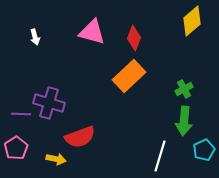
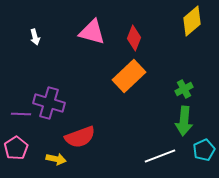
white line: rotated 52 degrees clockwise
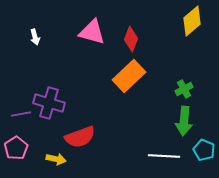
red diamond: moved 3 px left, 1 px down
purple line: rotated 12 degrees counterclockwise
cyan pentagon: rotated 25 degrees counterclockwise
white line: moved 4 px right; rotated 24 degrees clockwise
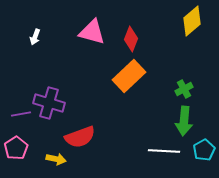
white arrow: rotated 35 degrees clockwise
cyan pentagon: rotated 20 degrees clockwise
white line: moved 5 px up
